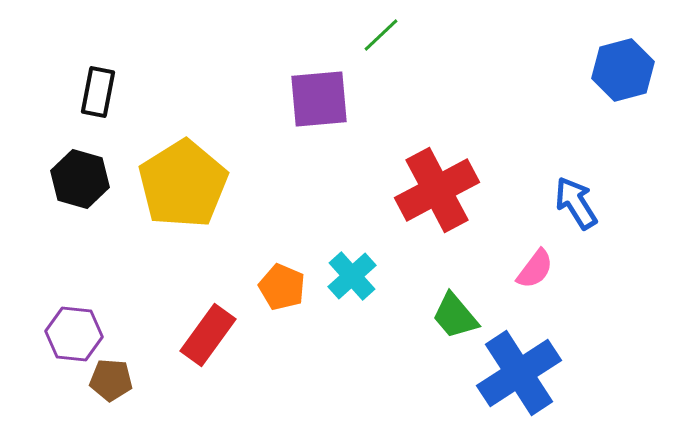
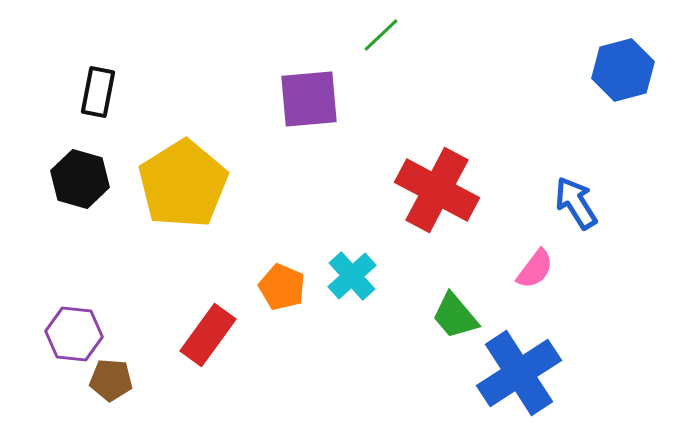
purple square: moved 10 px left
red cross: rotated 34 degrees counterclockwise
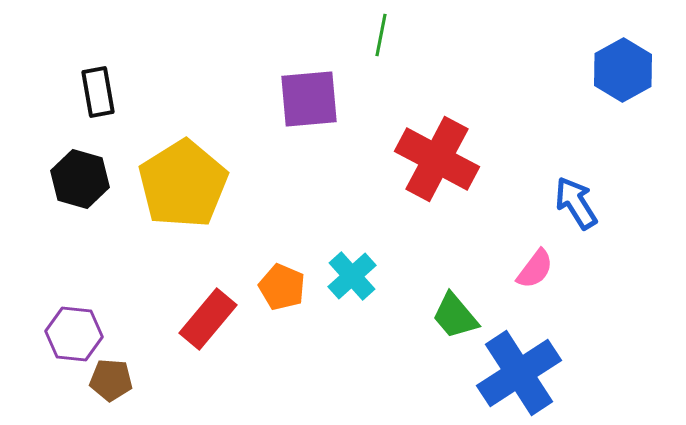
green line: rotated 36 degrees counterclockwise
blue hexagon: rotated 14 degrees counterclockwise
black rectangle: rotated 21 degrees counterclockwise
red cross: moved 31 px up
red rectangle: moved 16 px up; rotated 4 degrees clockwise
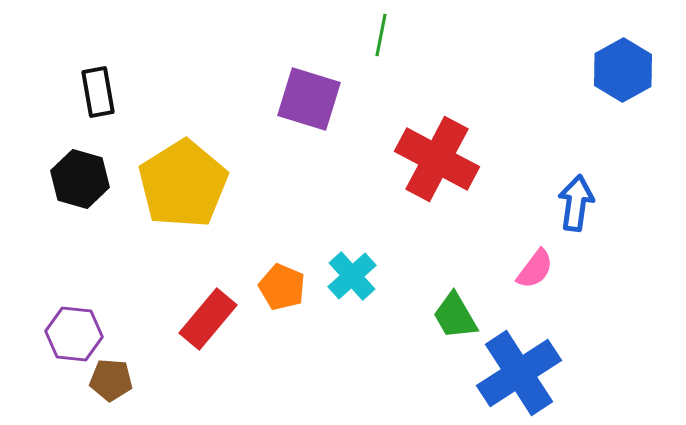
purple square: rotated 22 degrees clockwise
blue arrow: rotated 40 degrees clockwise
green trapezoid: rotated 10 degrees clockwise
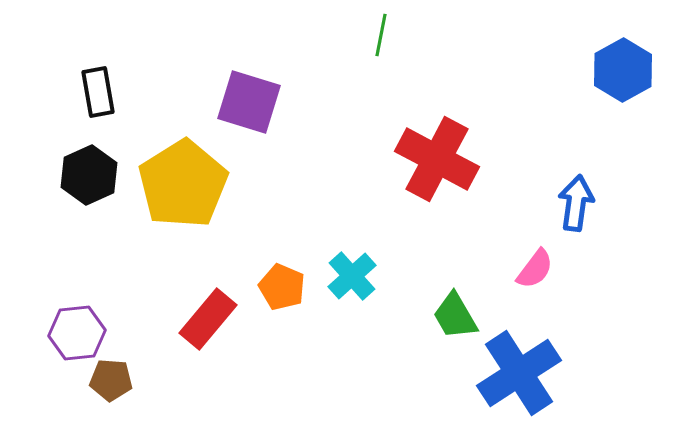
purple square: moved 60 px left, 3 px down
black hexagon: moved 9 px right, 4 px up; rotated 20 degrees clockwise
purple hexagon: moved 3 px right, 1 px up; rotated 12 degrees counterclockwise
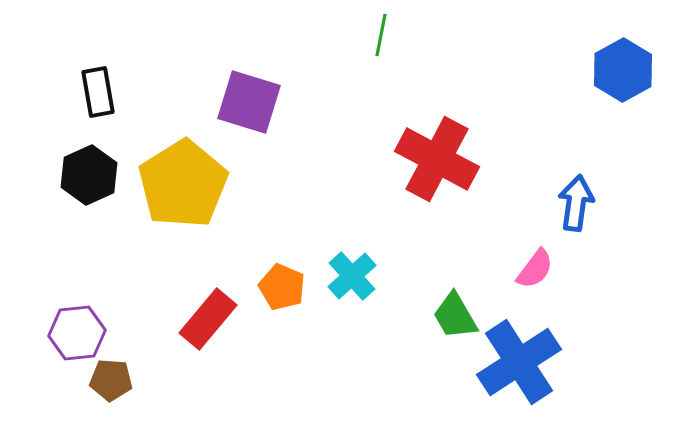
blue cross: moved 11 px up
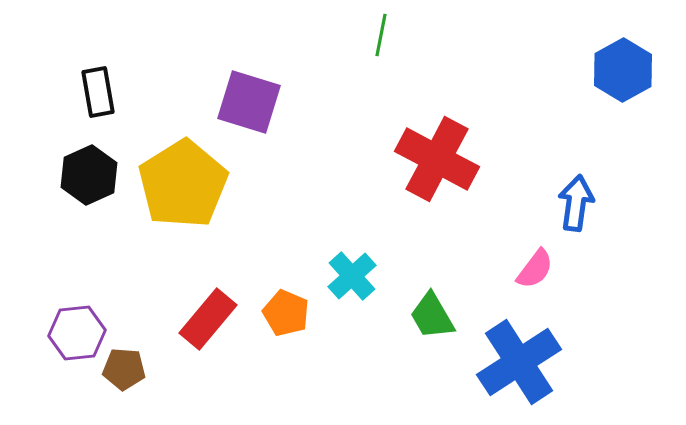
orange pentagon: moved 4 px right, 26 px down
green trapezoid: moved 23 px left
brown pentagon: moved 13 px right, 11 px up
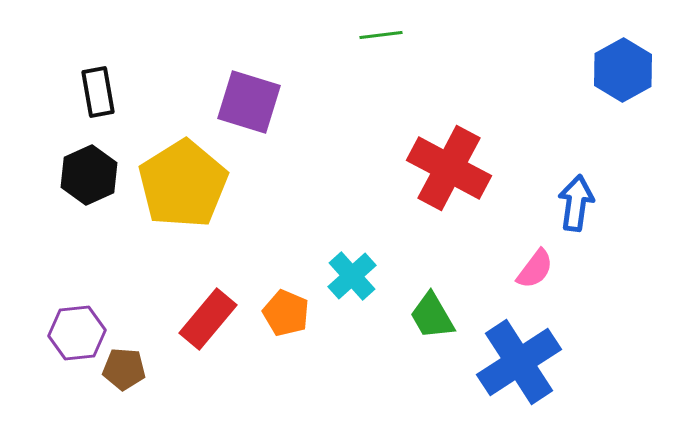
green line: rotated 72 degrees clockwise
red cross: moved 12 px right, 9 px down
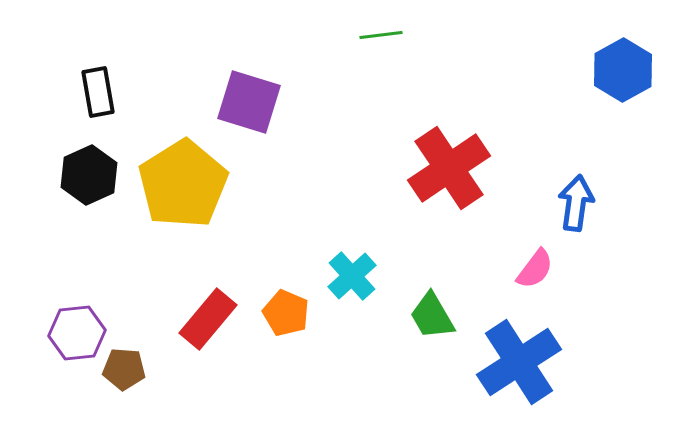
red cross: rotated 28 degrees clockwise
